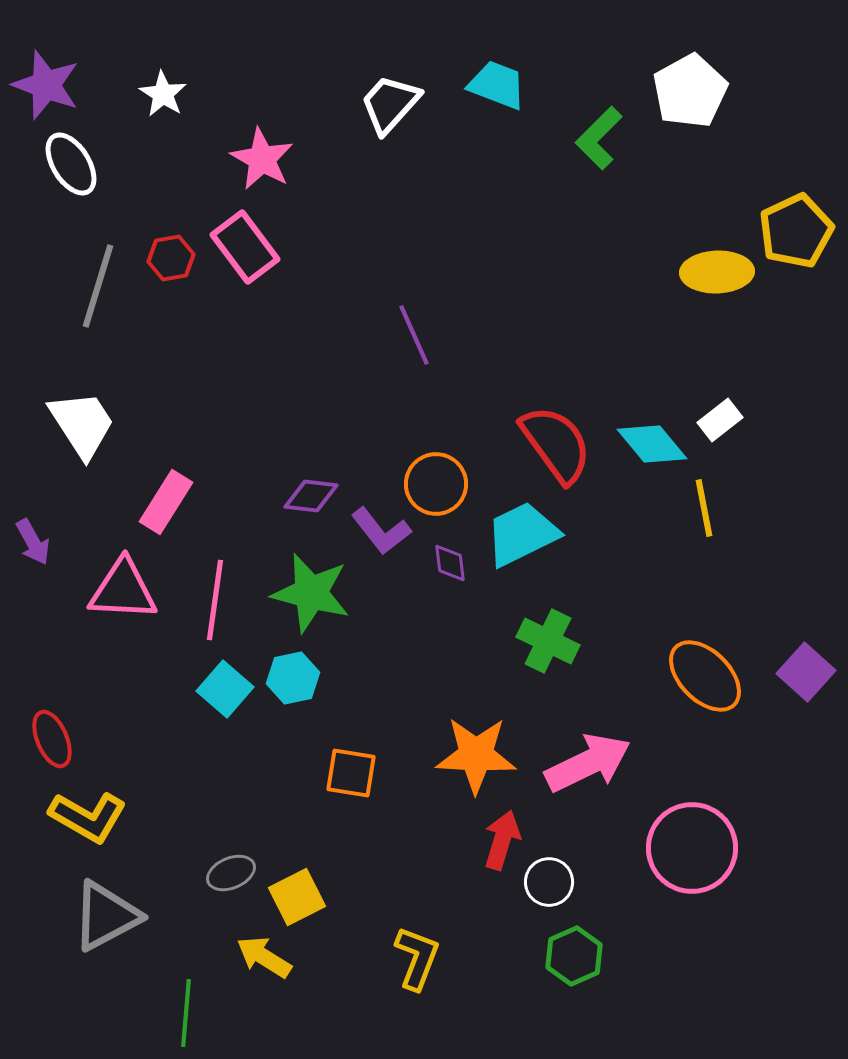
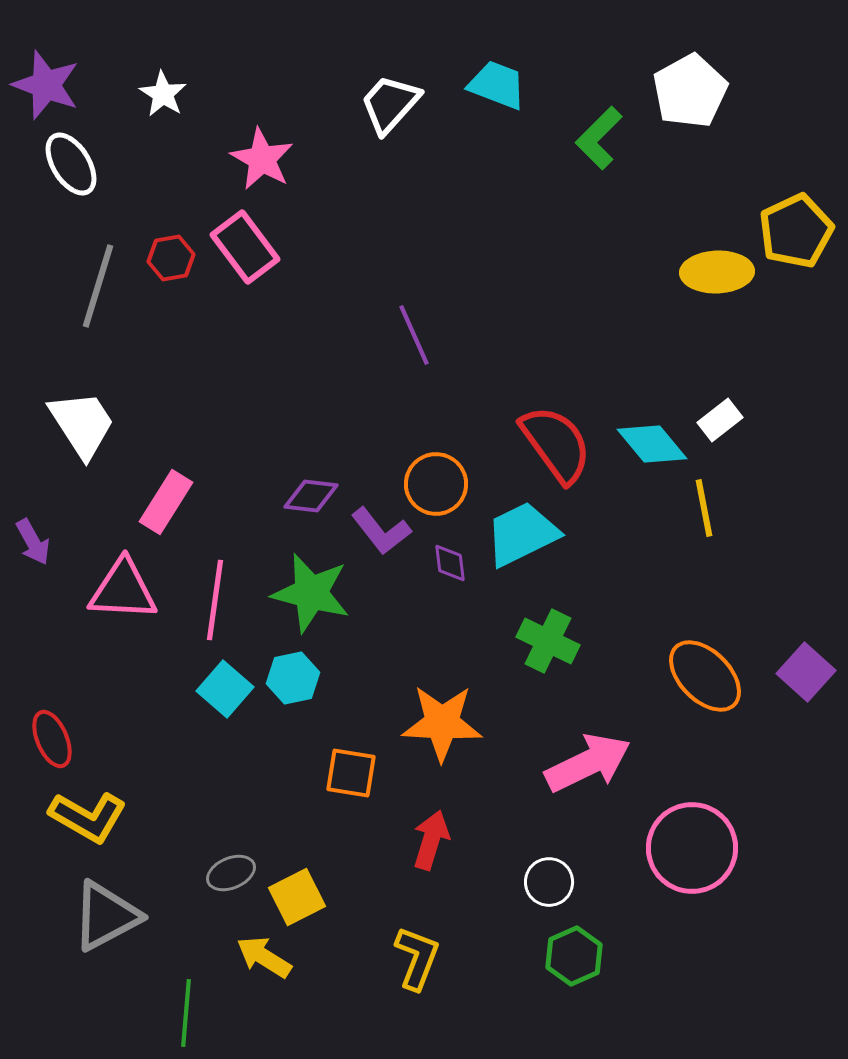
orange star at (476, 755): moved 34 px left, 32 px up
red arrow at (502, 840): moved 71 px left
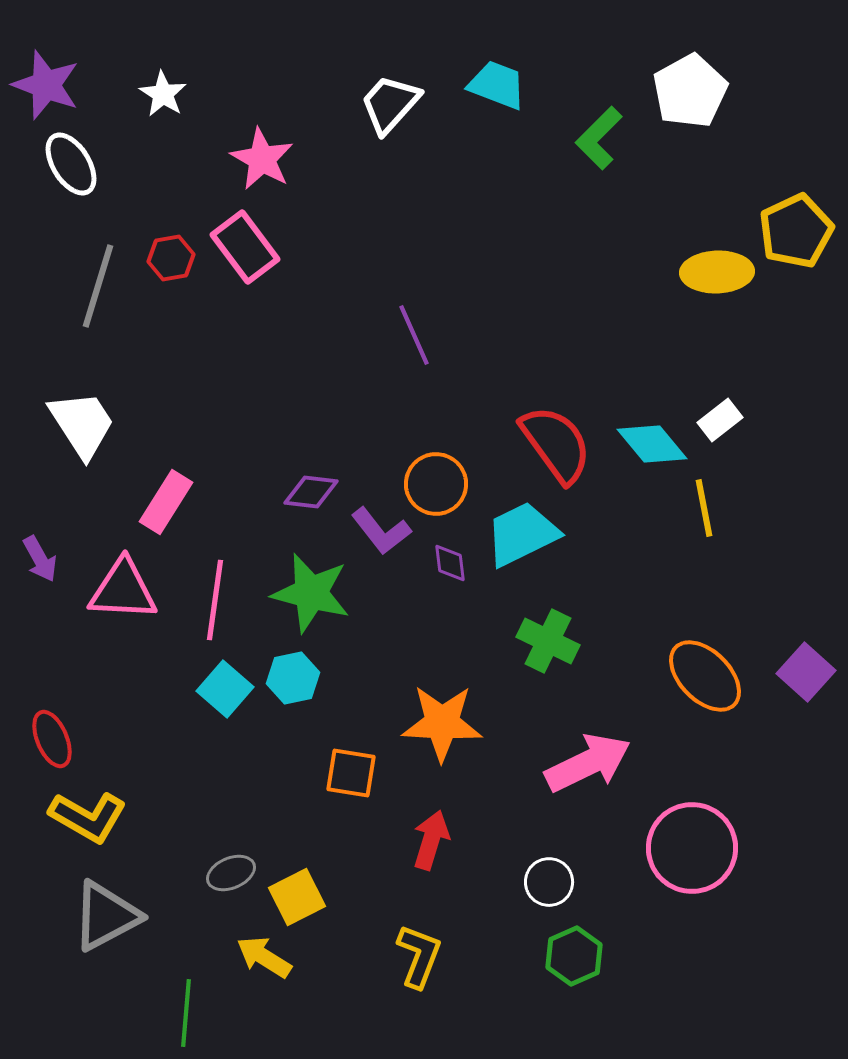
purple diamond at (311, 496): moved 4 px up
purple arrow at (33, 542): moved 7 px right, 17 px down
yellow L-shape at (417, 958): moved 2 px right, 2 px up
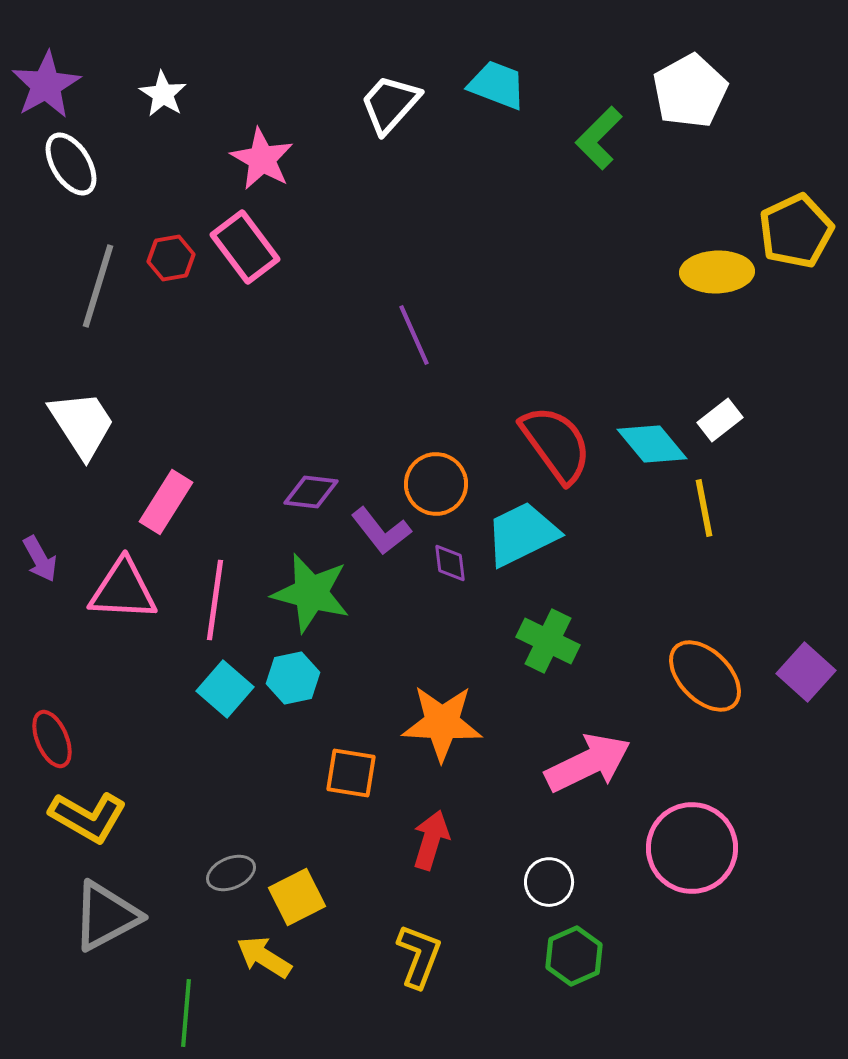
purple star at (46, 85): rotated 22 degrees clockwise
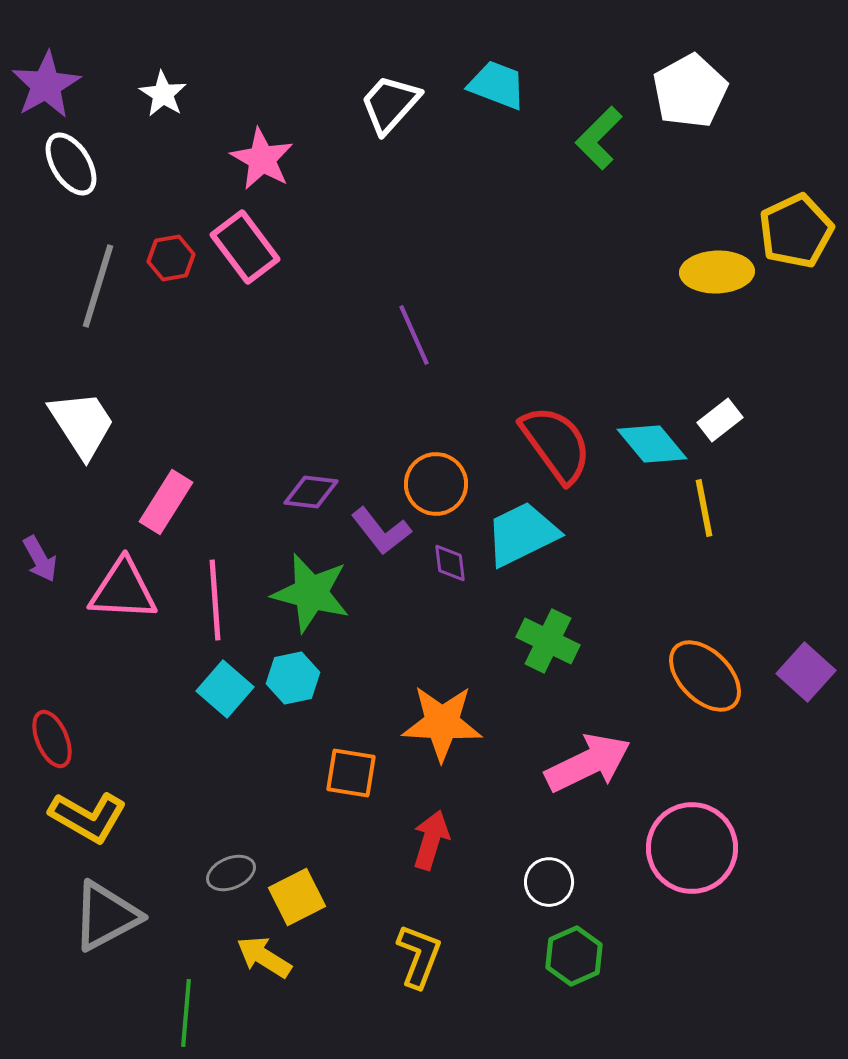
pink line at (215, 600): rotated 12 degrees counterclockwise
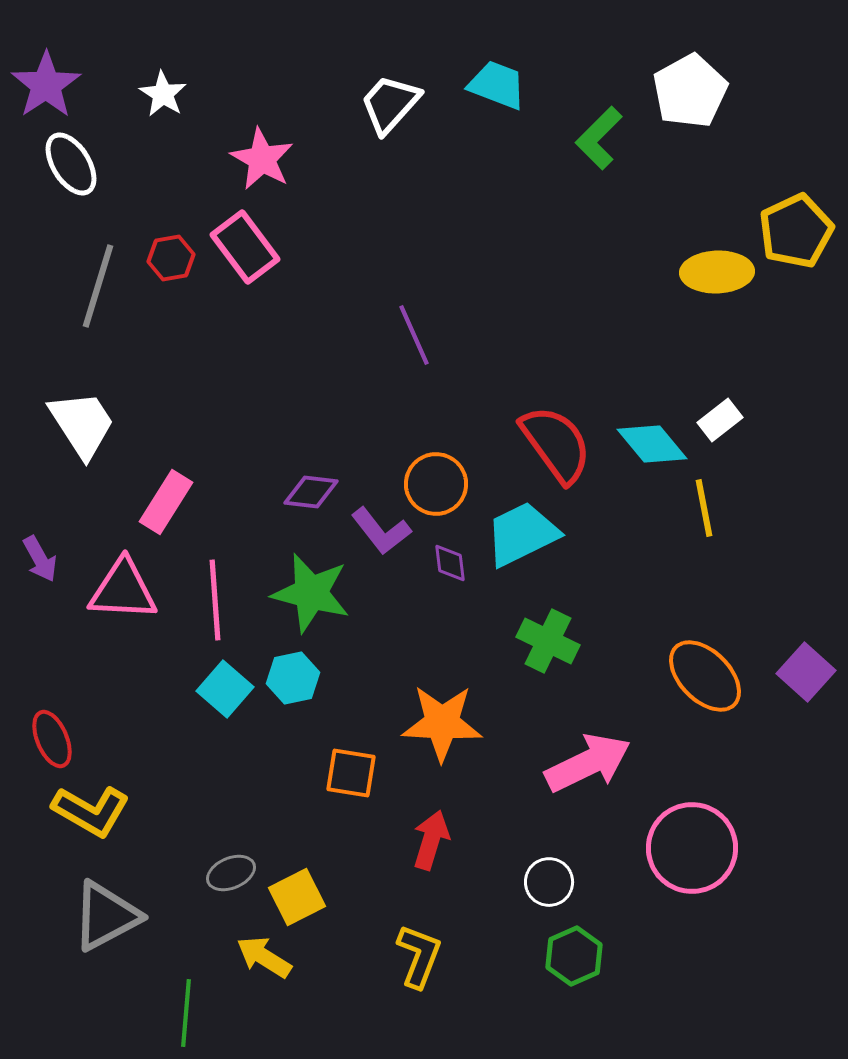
purple star at (46, 85): rotated 4 degrees counterclockwise
yellow L-shape at (88, 817): moved 3 px right, 6 px up
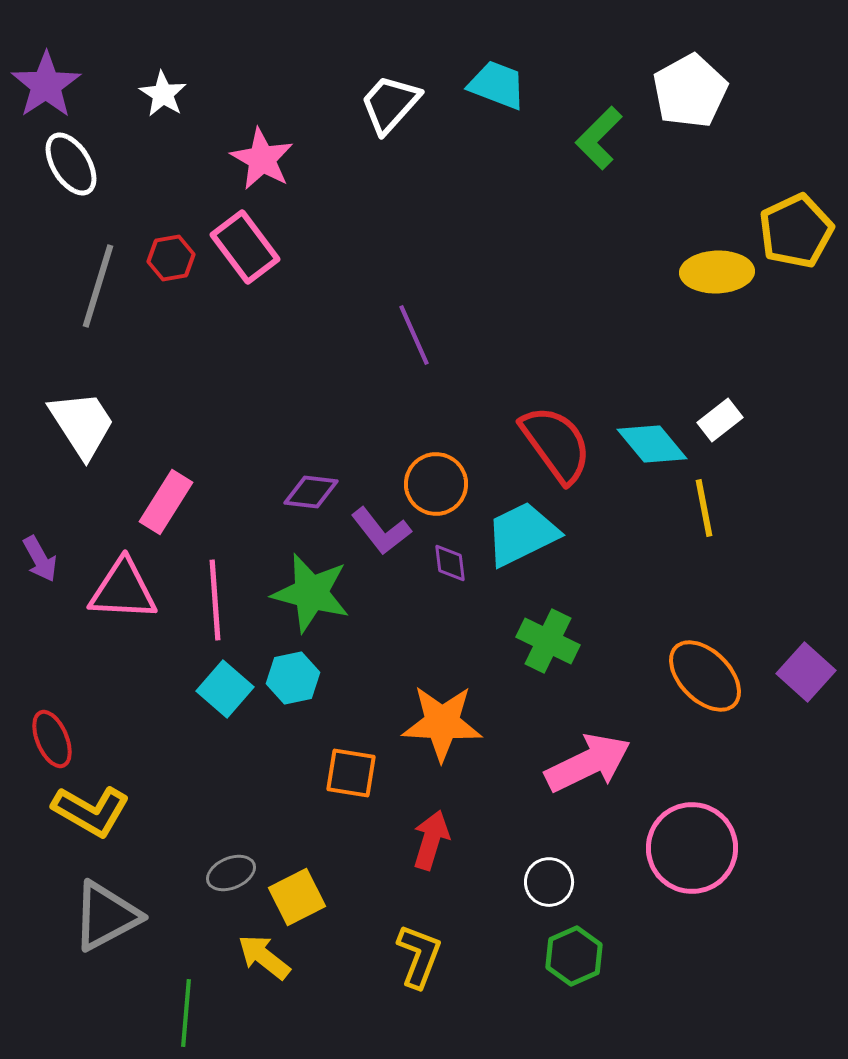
yellow arrow at (264, 957): rotated 6 degrees clockwise
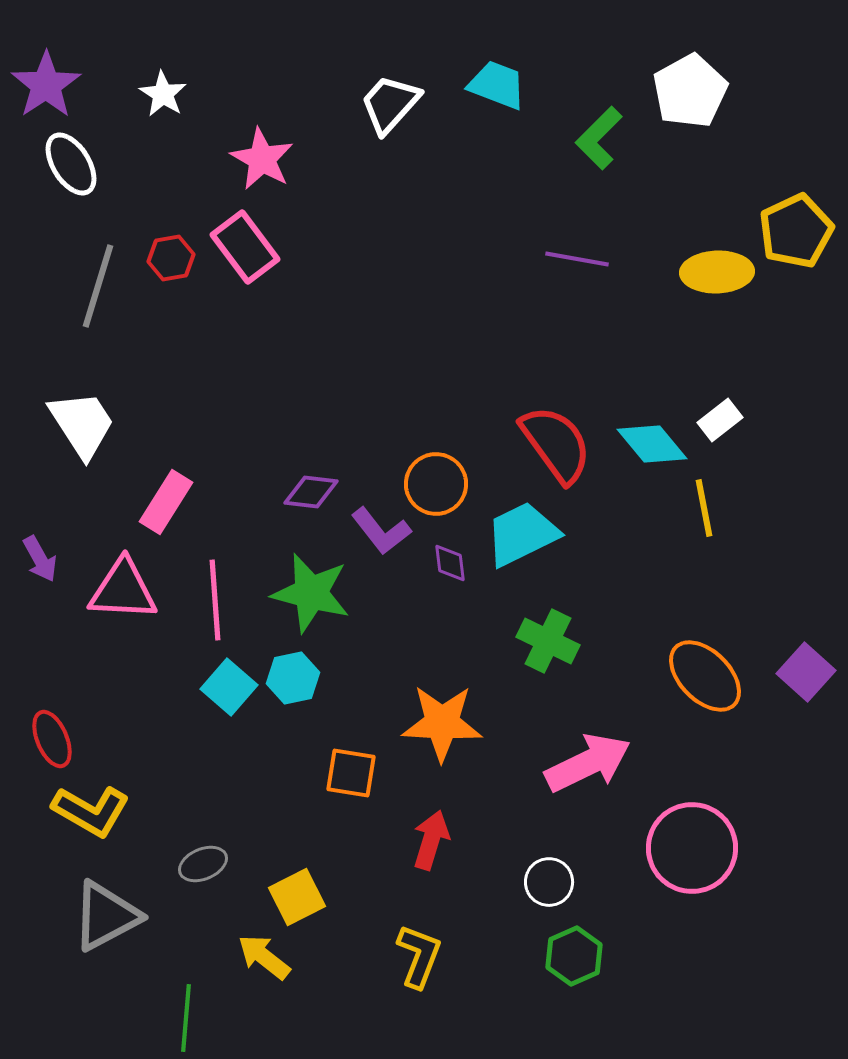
purple line at (414, 335): moved 163 px right, 76 px up; rotated 56 degrees counterclockwise
cyan square at (225, 689): moved 4 px right, 2 px up
gray ellipse at (231, 873): moved 28 px left, 9 px up
green line at (186, 1013): moved 5 px down
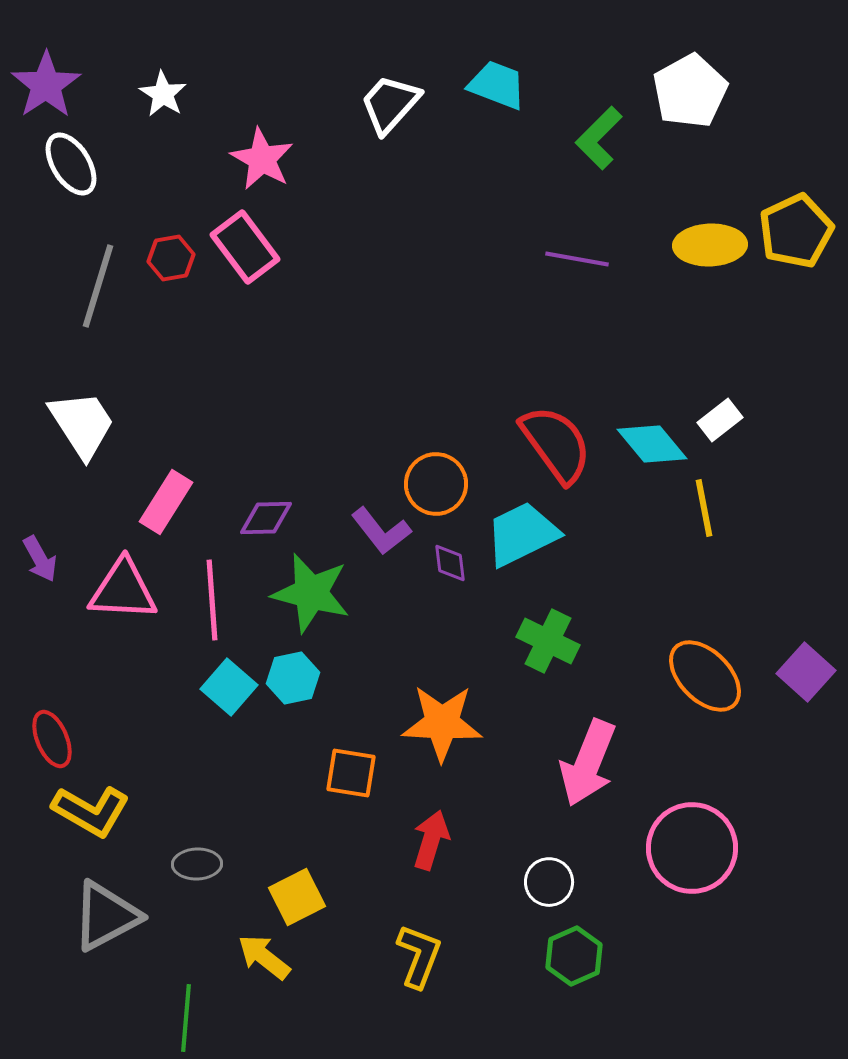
yellow ellipse at (717, 272): moved 7 px left, 27 px up
purple diamond at (311, 492): moved 45 px left, 26 px down; rotated 8 degrees counterclockwise
pink line at (215, 600): moved 3 px left
pink arrow at (588, 763): rotated 138 degrees clockwise
gray ellipse at (203, 864): moved 6 px left; rotated 21 degrees clockwise
